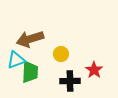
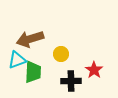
cyan triangle: moved 1 px right
green trapezoid: moved 3 px right
black cross: moved 1 px right
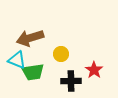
brown arrow: moved 1 px up
cyan triangle: rotated 42 degrees clockwise
green trapezoid: rotated 80 degrees clockwise
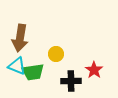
brown arrow: moved 10 px left; rotated 64 degrees counterclockwise
yellow circle: moved 5 px left
cyan triangle: moved 6 px down
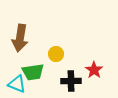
cyan triangle: moved 18 px down
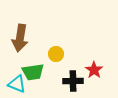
black cross: moved 2 px right
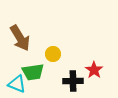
brown arrow: rotated 40 degrees counterclockwise
yellow circle: moved 3 px left
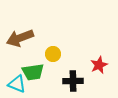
brown arrow: rotated 100 degrees clockwise
red star: moved 5 px right, 5 px up; rotated 12 degrees clockwise
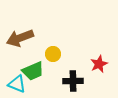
red star: moved 1 px up
green trapezoid: moved 1 px up; rotated 15 degrees counterclockwise
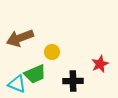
yellow circle: moved 1 px left, 2 px up
red star: moved 1 px right
green trapezoid: moved 2 px right, 3 px down
